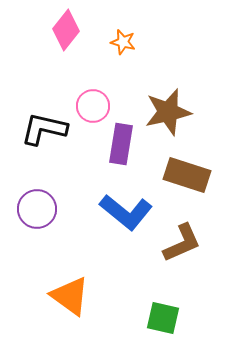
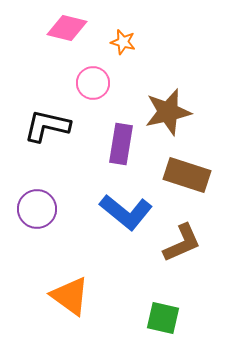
pink diamond: moved 1 px right, 2 px up; rotated 66 degrees clockwise
pink circle: moved 23 px up
black L-shape: moved 3 px right, 3 px up
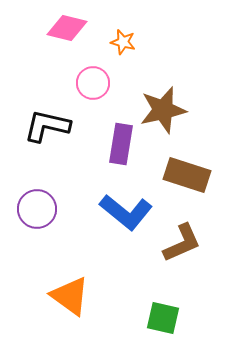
brown star: moved 5 px left, 2 px up
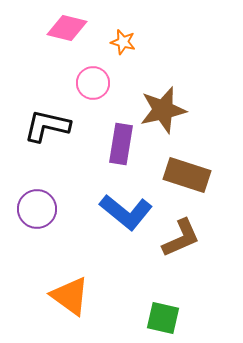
brown L-shape: moved 1 px left, 5 px up
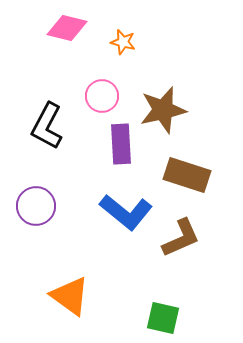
pink circle: moved 9 px right, 13 px down
black L-shape: rotated 75 degrees counterclockwise
purple rectangle: rotated 12 degrees counterclockwise
purple circle: moved 1 px left, 3 px up
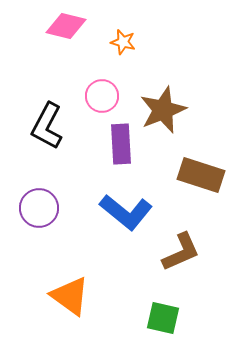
pink diamond: moved 1 px left, 2 px up
brown star: rotated 9 degrees counterclockwise
brown rectangle: moved 14 px right
purple circle: moved 3 px right, 2 px down
brown L-shape: moved 14 px down
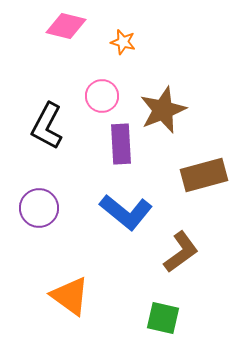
brown rectangle: moved 3 px right; rotated 33 degrees counterclockwise
brown L-shape: rotated 12 degrees counterclockwise
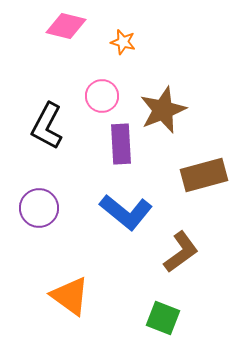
green square: rotated 8 degrees clockwise
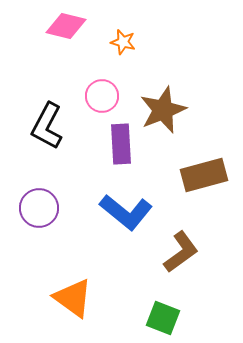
orange triangle: moved 3 px right, 2 px down
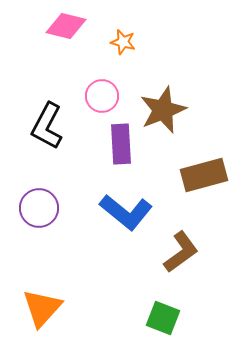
orange triangle: moved 31 px left, 10 px down; rotated 36 degrees clockwise
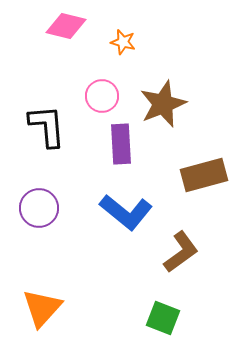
brown star: moved 6 px up
black L-shape: rotated 147 degrees clockwise
